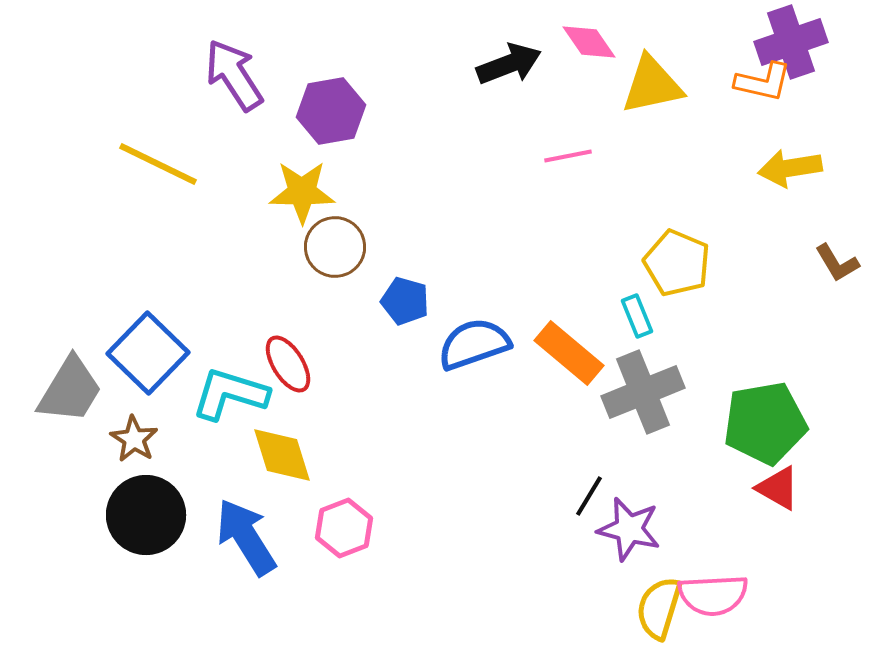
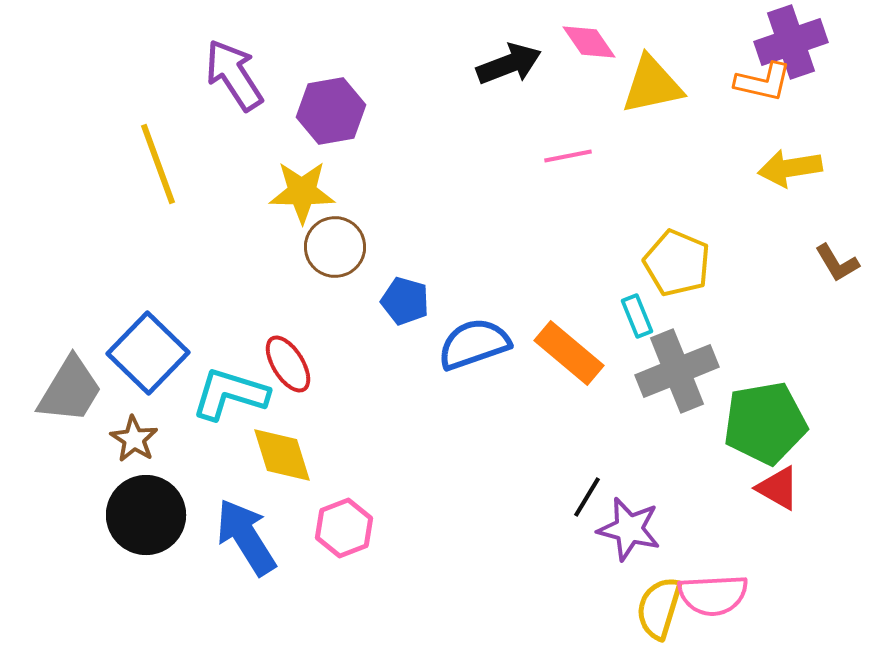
yellow line: rotated 44 degrees clockwise
gray cross: moved 34 px right, 21 px up
black line: moved 2 px left, 1 px down
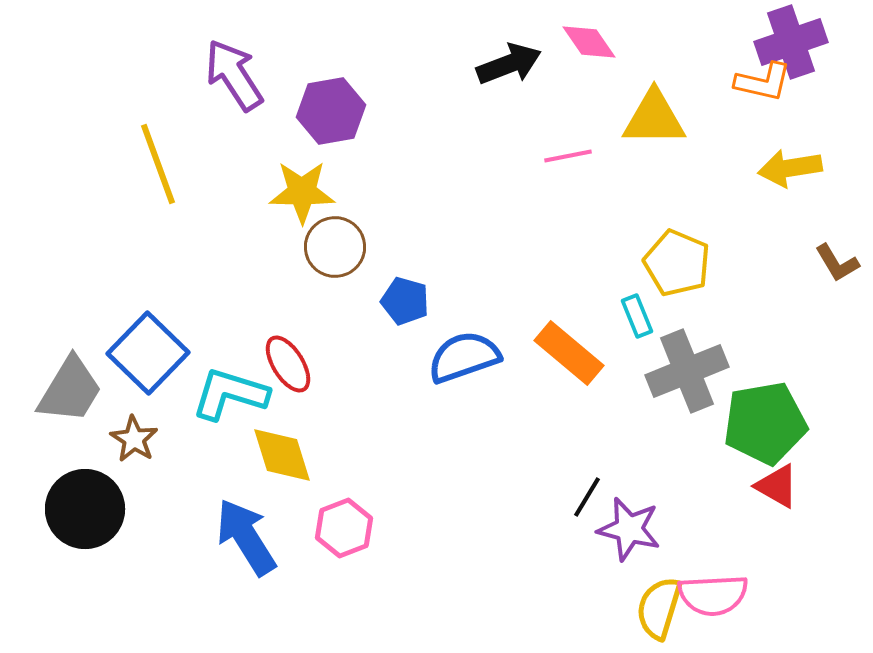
yellow triangle: moved 2 px right, 33 px down; rotated 12 degrees clockwise
blue semicircle: moved 10 px left, 13 px down
gray cross: moved 10 px right
red triangle: moved 1 px left, 2 px up
black circle: moved 61 px left, 6 px up
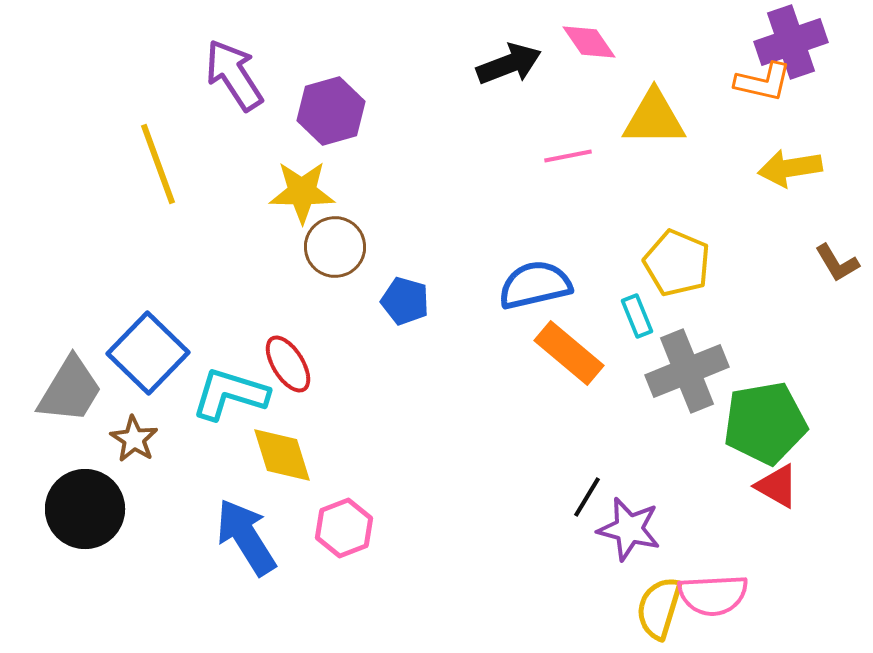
purple hexagon: rotated 6 degrees counterclockwise
blue semicircle: moved 71 px right, 72 px up; rotated 6 degrees clockwise
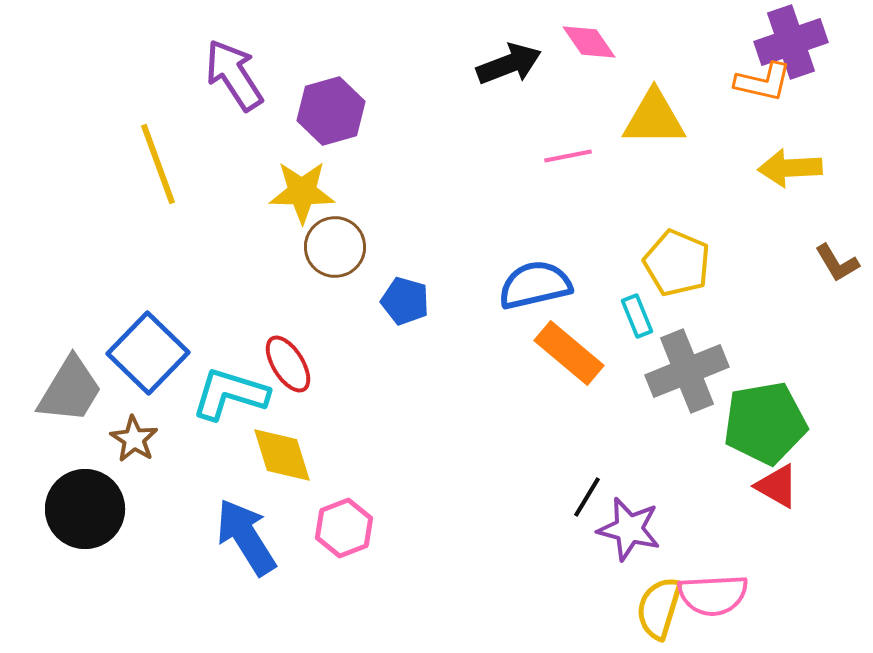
yellow arrow: rotated 6 degrees clockwise
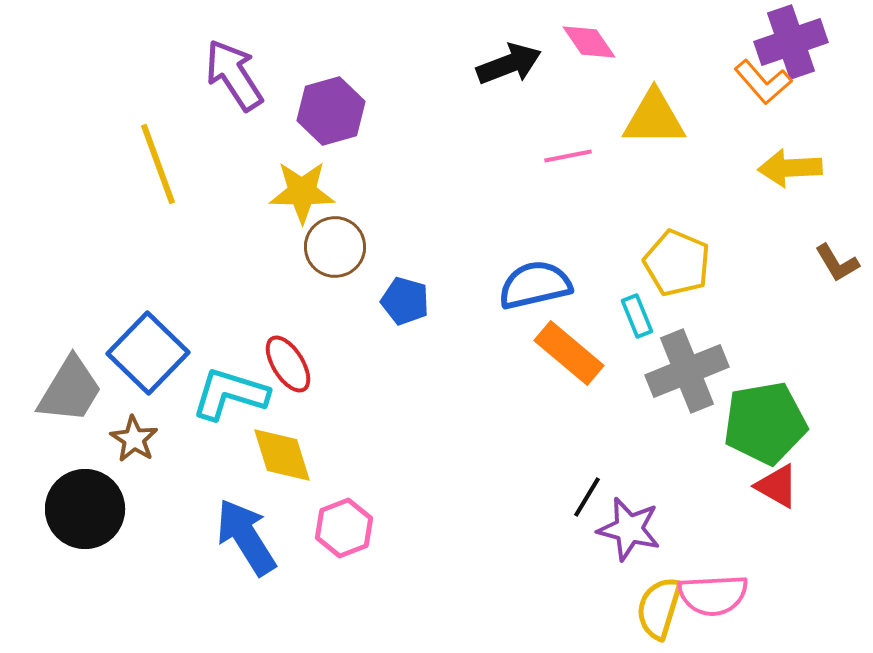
orange L-shape: rotated 36 degrees clockwise
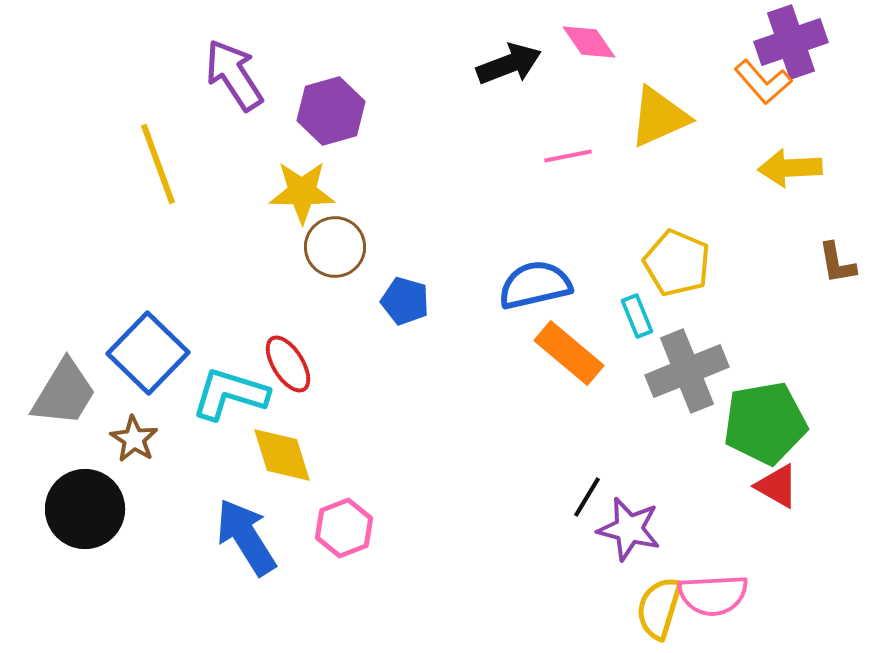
yellow triangle: moved 5 px right, 1 px up; rotated 24 degrees counterclockwise
brown L-shape: rotated 21 degrees clockwise
gray trapezoid: moved 6 px left, 3 px down
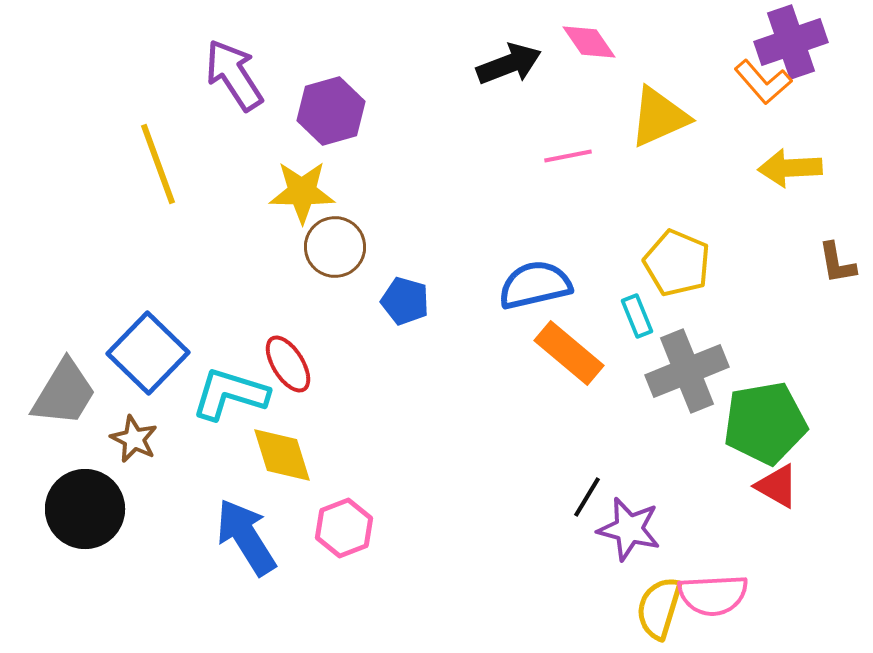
brown star: rotated 6 degrees counterclockwise
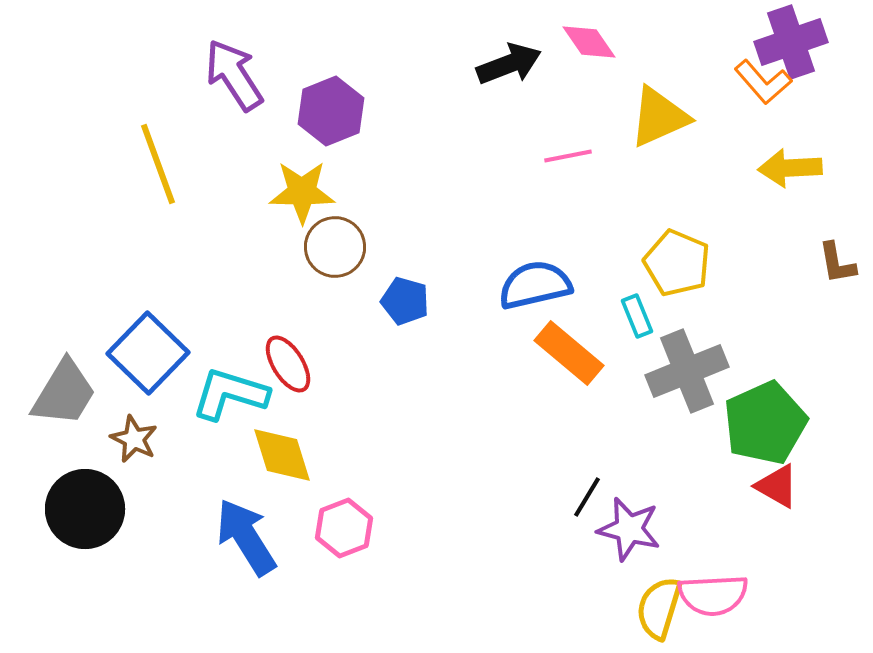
purple hexagon: rotated 6 degrees counterclockwise
green pentagon: rotated 14 degrees counterclockwise
